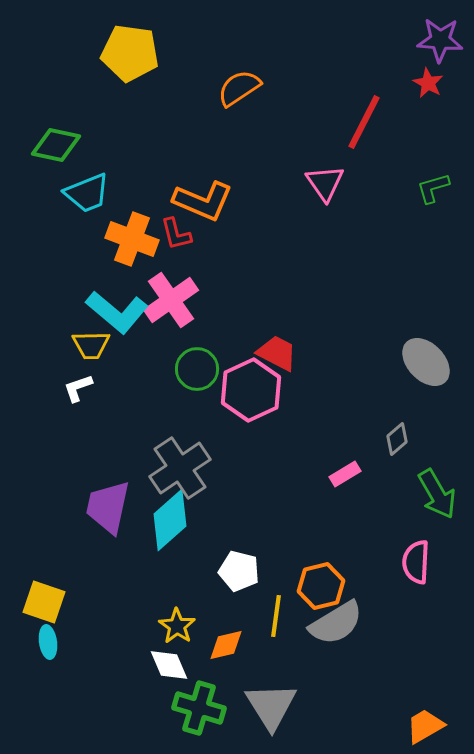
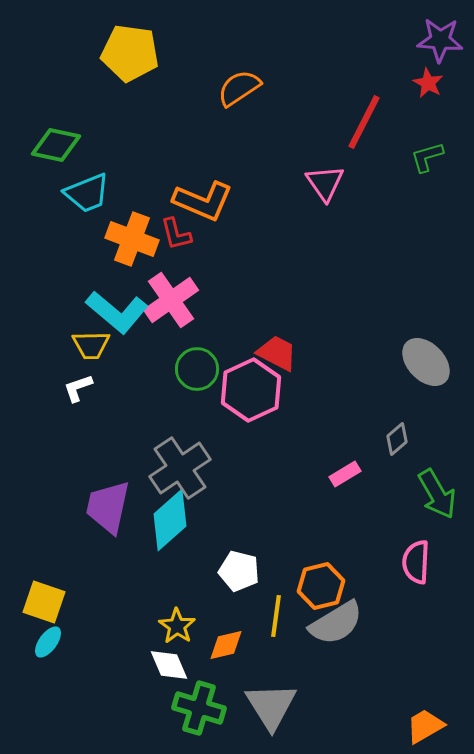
green L-shape: moved 6 px left, 31 px up
cyan ellipse: rotated 44 degrees clockwise
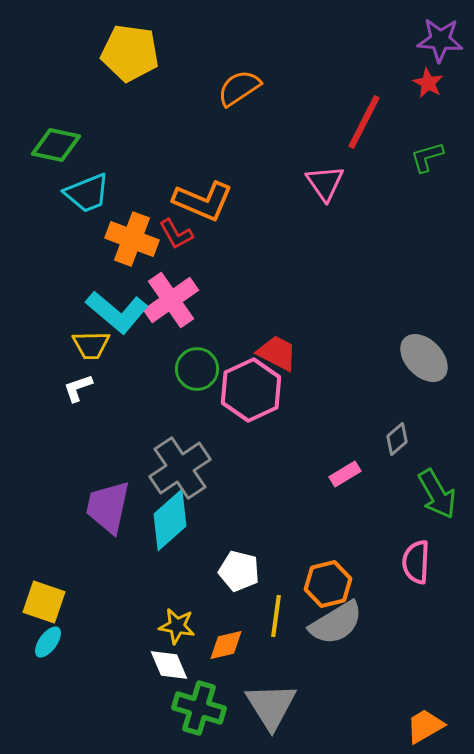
red L-shape: rotated 15 degrees counterclockwise
gray ellipse: moved 2 px left, 4 px up
orange hexagon: moved 7 px right, 2 px up
yellow star: rotated 24 degrees counterclockwise
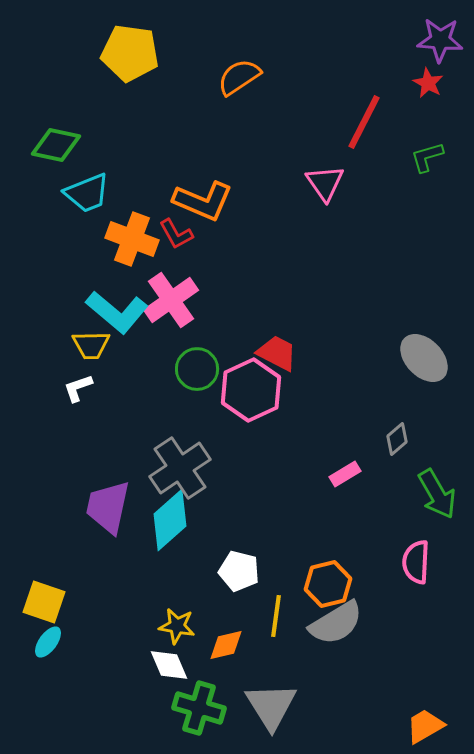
orange semicircle: moved 11 px up
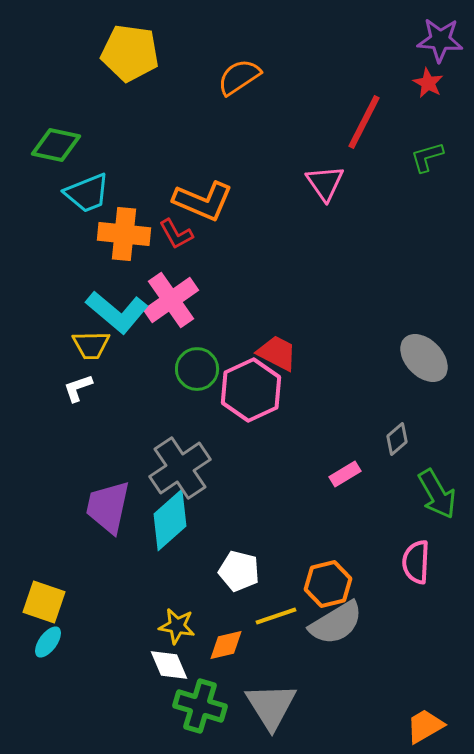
orange cross: moved 8 px left, 5 px up; rotated 15 degrees counterclockwise
yellow line: rotated 63 degrees clockwise
green cross: moved 1 px right, 2 px up
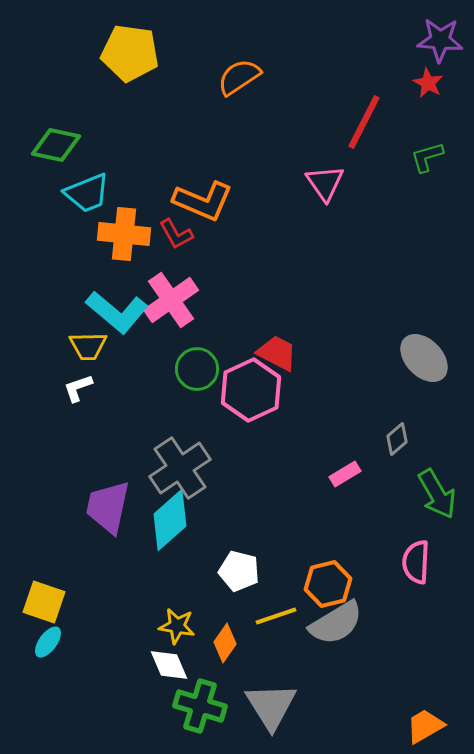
yellow trapezoid: moved 3 px left, 1 px down
orange diamond: moved 1 px left, 2 px up; rotated 42 degrees counterclockwise
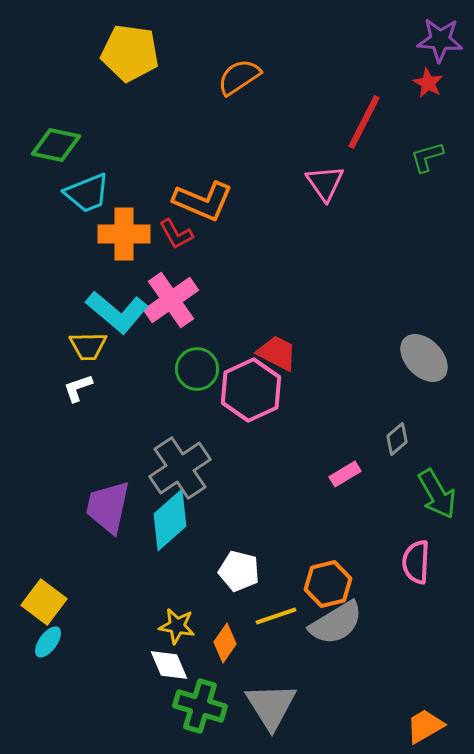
orange cross: rotated 6 degrees counterclockwise
yellow square: rotated 18 degrees clockwise
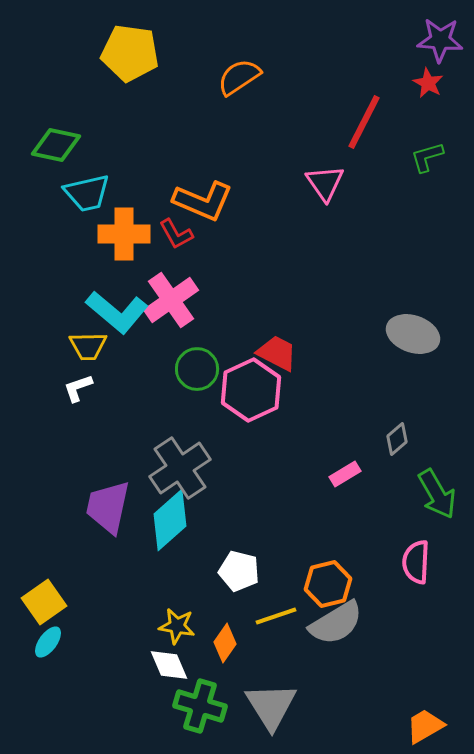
cyan trapezoid: rotated 9 degrees clockwise
gray ellipse: moved 11 px left, 24 px up; rotated 27 degrees counterclockwise
yellow square: rotated 18 degrees clockwise
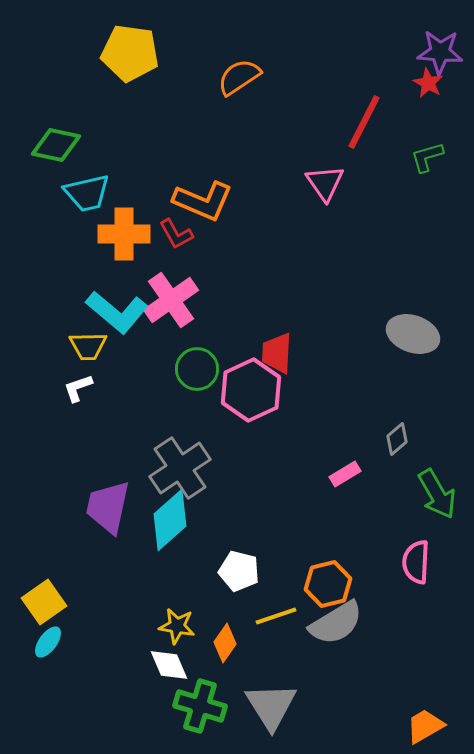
purple star: moved 12 px down
red trapezoid: rotated 114 degrees counterclockwise
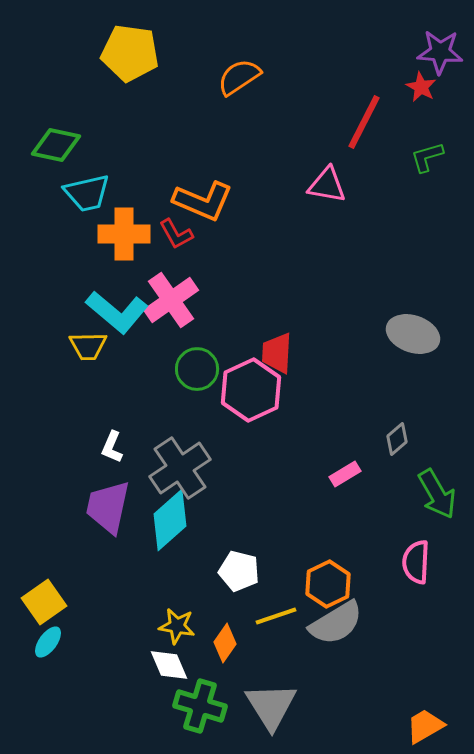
red star: moved 7 px left, 4 px down
pink triangle: moved 2 px right, 2 px down; rotated 45 degrees counterclockwise
white L-shape: moved 34 px right, 59 px down; rotated 48 degrees counterclockwise
orange hexagon: rotated 12 degrees counterclockwise
